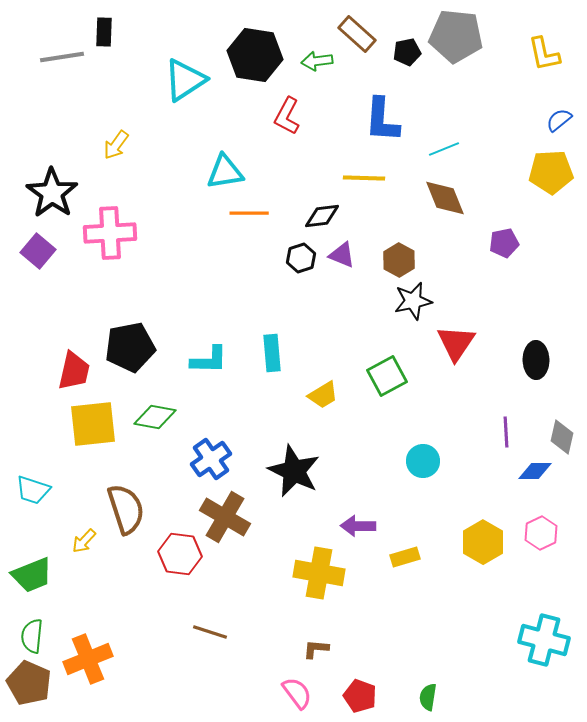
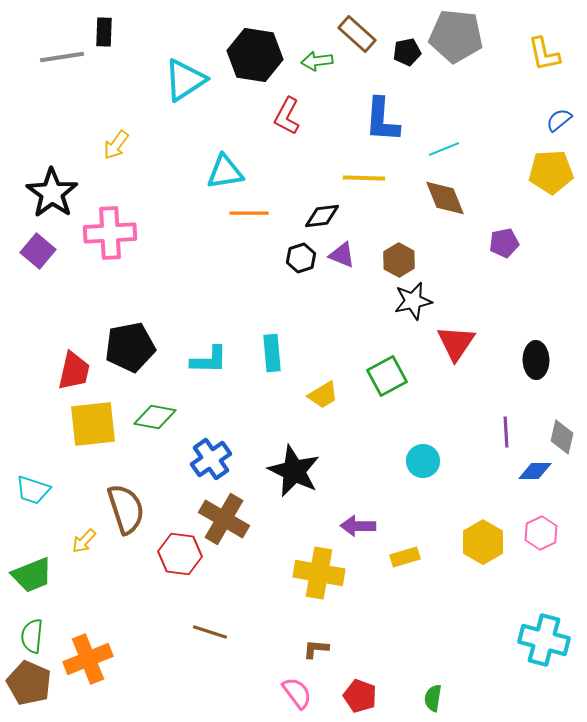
brown cross at (225, 517): moved 1 px left, 2 px down
green semicircle at (428, 697): moved 5 px right, 1 px down
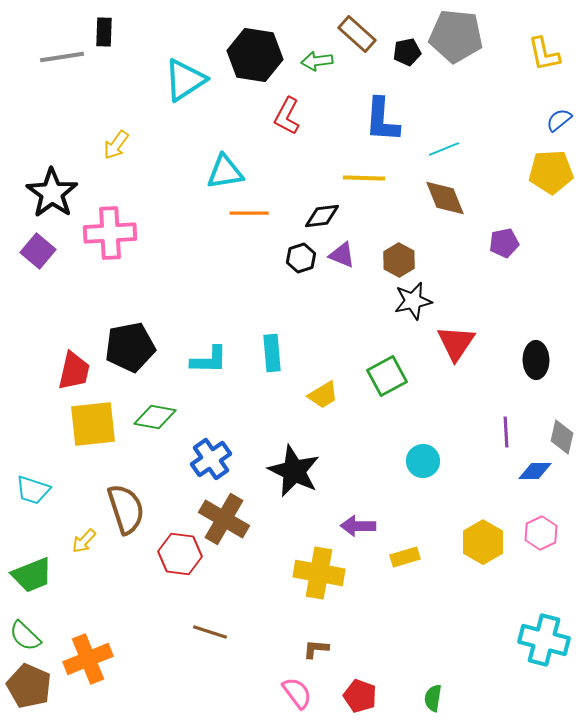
green semicircle at (32, 636): moved 7 px left; rotated 52 degrees counterclockwise
brown pentagon at (29, 683): moved 3 px down
